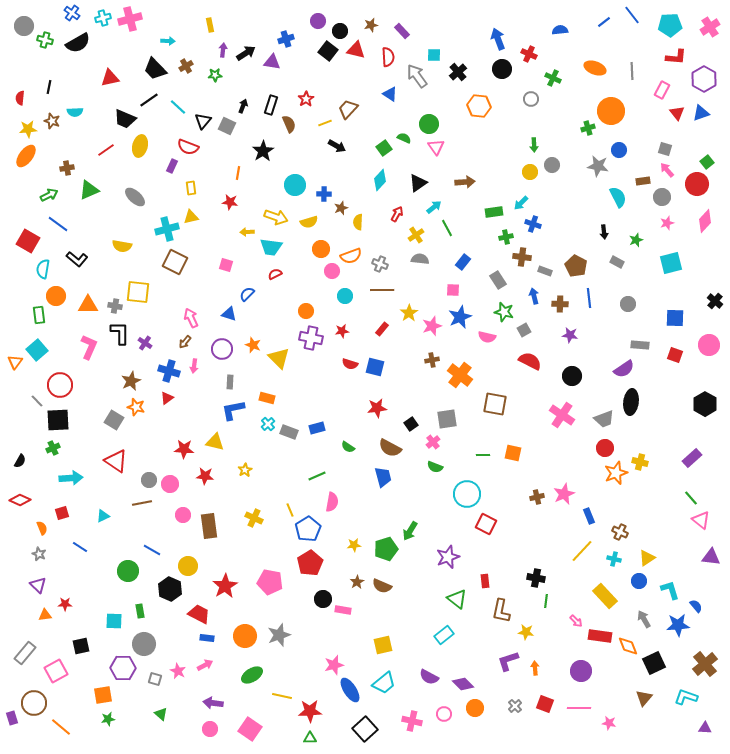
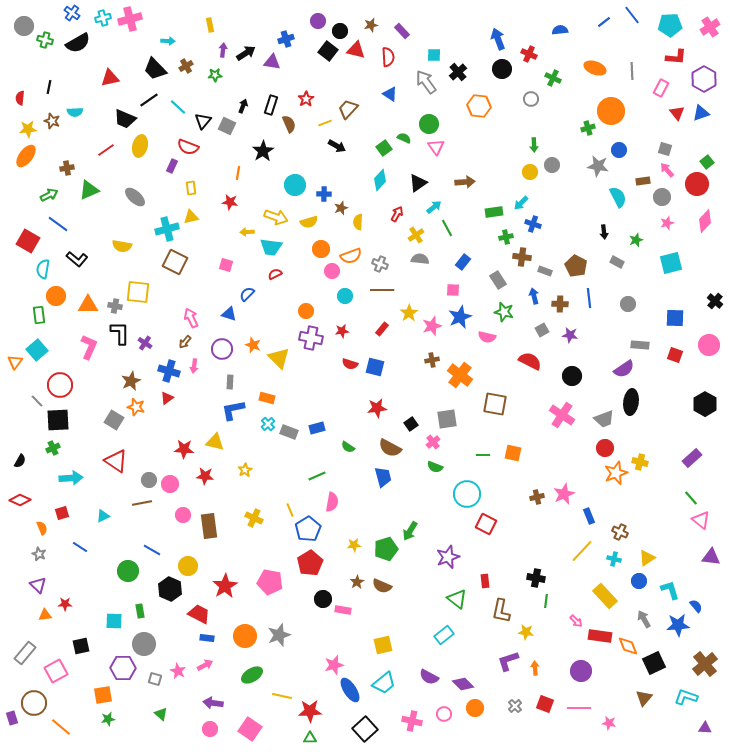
gray arrow at (417, 76): moved 9 px right, 6 px down
pink rectangle at (662, 90): moved 1 px left, 2 px up
gray square at (524, 330): moved 18 px right
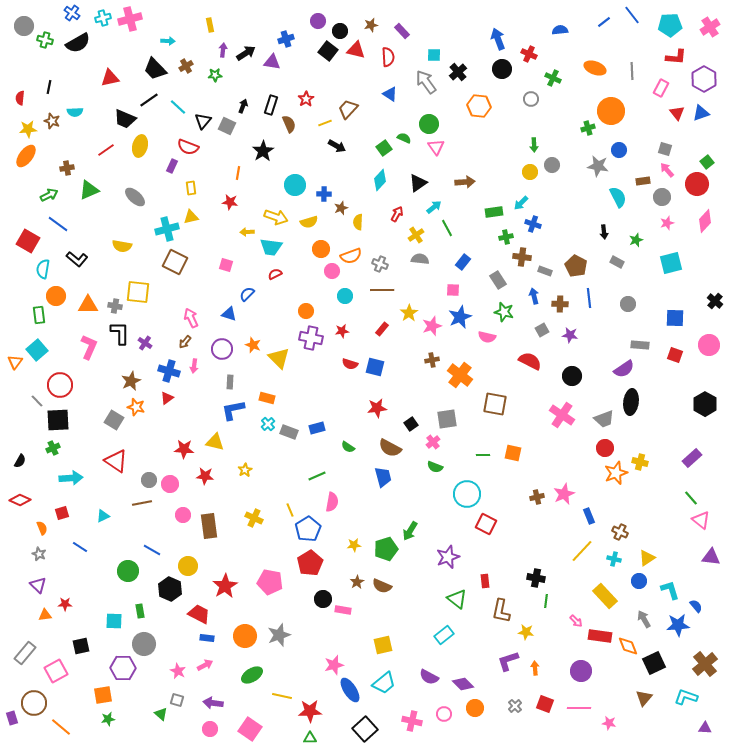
gray square at (155, 679): moved 22 px right, 21 px down
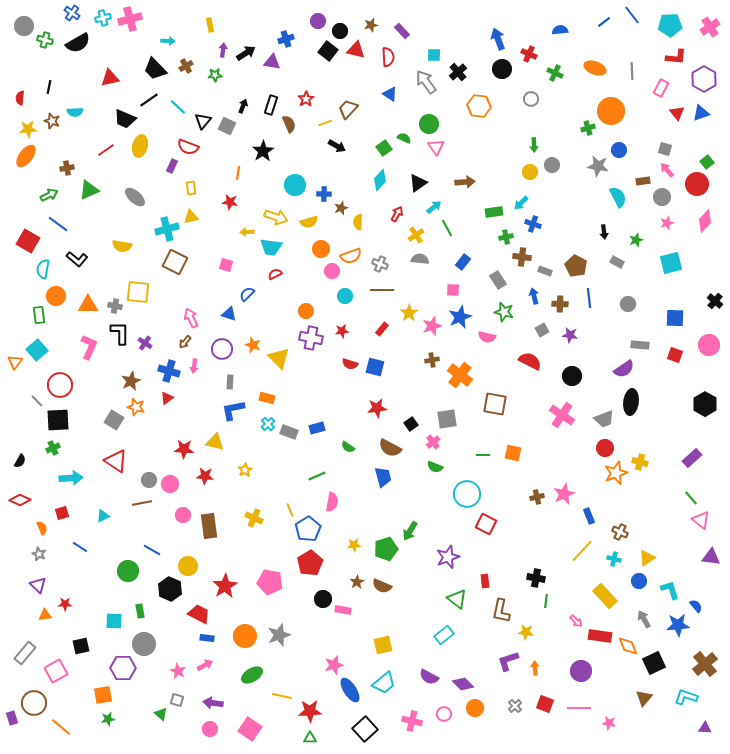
green cross at (553, 78): moved 2 px right, 5 px up
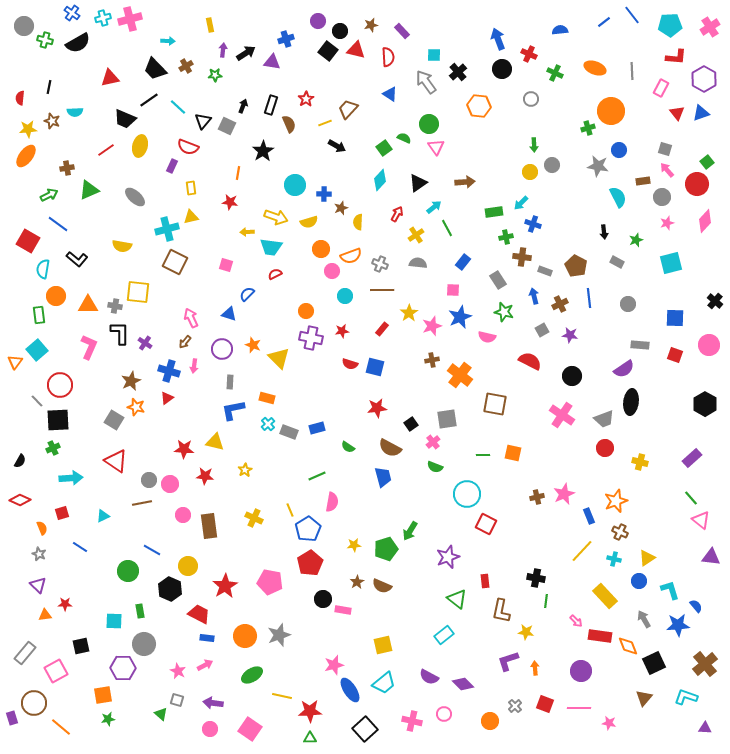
gray semicircle at (420, 259): moved 2 px left, 4 px down
brown cross at (560, 304): rotated 28 degrees counterclockwise
orange star at (616, 473): moved 28 px down
orange circle at (475, 708): moved 15 px right, 13 px down
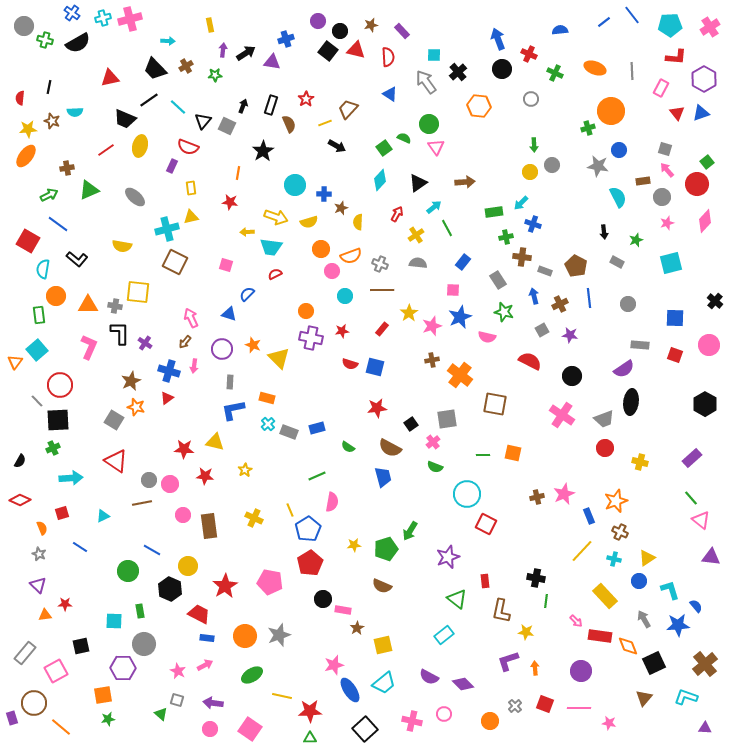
brown star at (357, 582): moved 46 px down
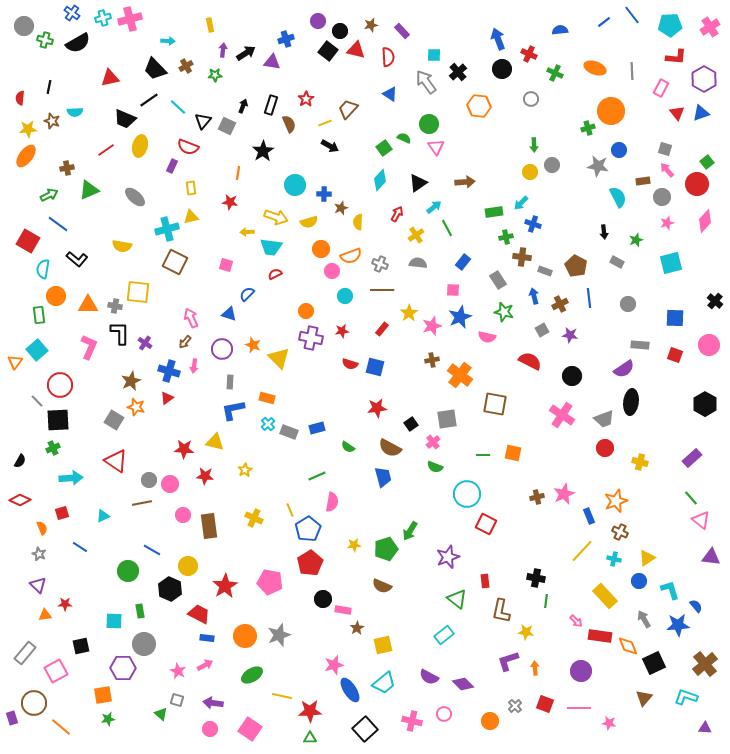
black arrow at (337, 146): moved 7 px left
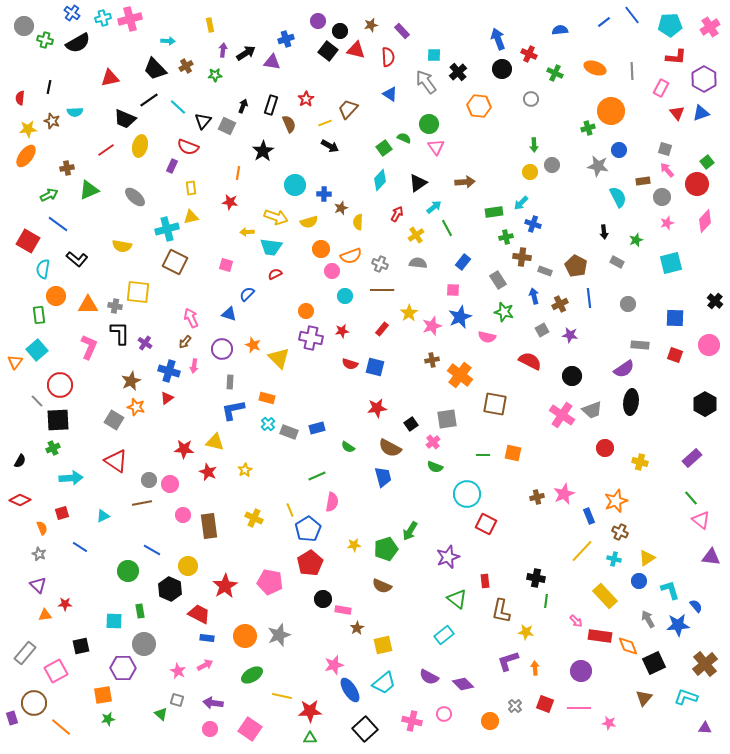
gray trapezoid at (604, 419): moved 12 px left, 9 px up
red star at (205, 476): moved 3 px right, 4 px up; rotated 18 degrees clockwise
gray arrow at (644, 619): moved 4 px right
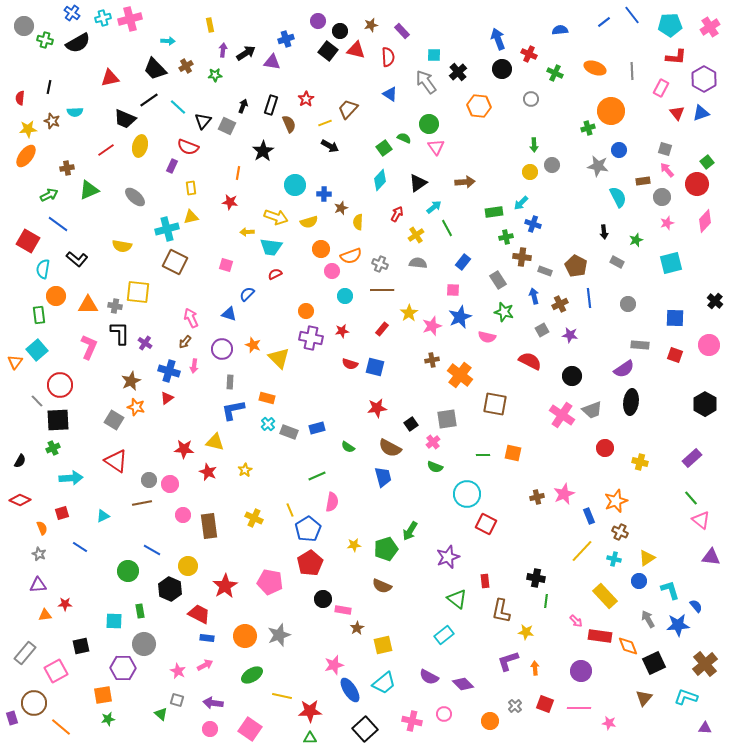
purple triangle at (38, 585): rotated 48 degrees counterclockwise
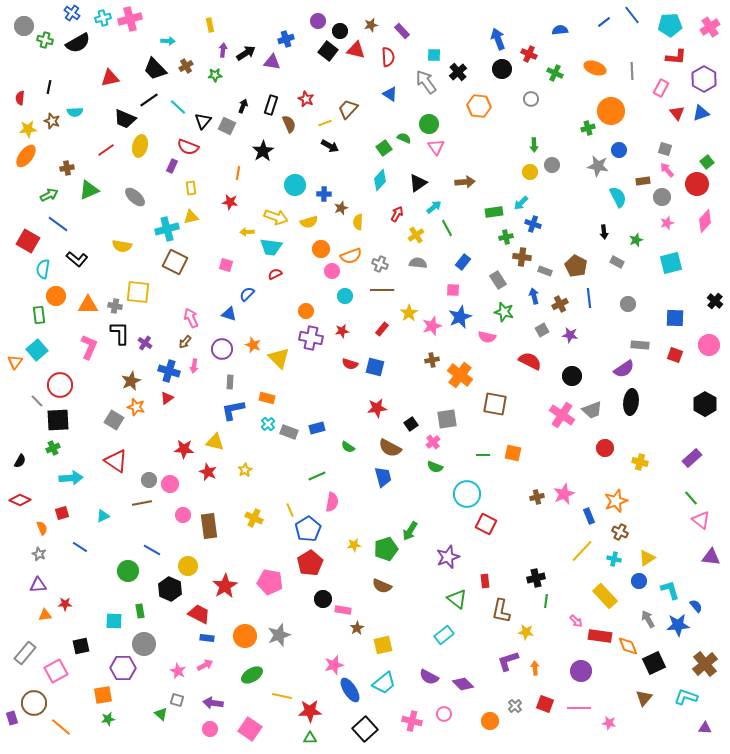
red star at (306, 99): rotated 14 degrees counterclockwise
black cross at (536, 578): rotated 24 degrees counterclockwise
